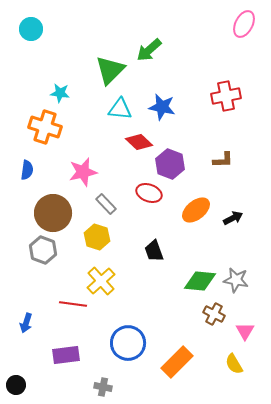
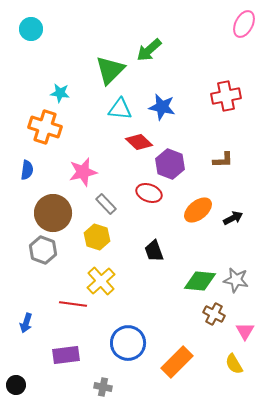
orange ellipse: moved 2 px right
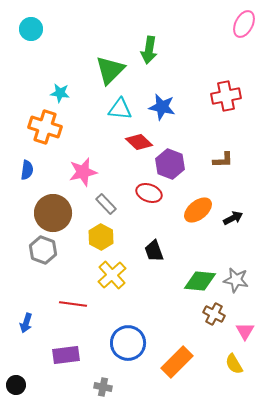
green arrow: rotated 40 degrees counterclockwise
yellow hexagon: moved 4 px right; rotated 10 degrees clockwise
yellow cross: moved 11 px right, 6 px up
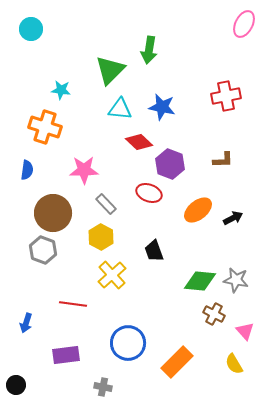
cyan star: moved 1 px right, 3 px up
pink star: moved 1 px right, 2 px up; rotated 12 degrees clockwise
pink triangle: rotated 12 degrees counterclockwise
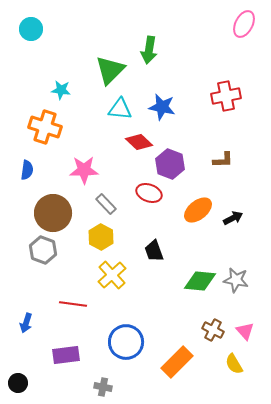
brown cross: moved 1 px left, 16 px down
blue circle: moved 2 px left, 1 px up
black circle: moved 2 px right, 2 px up
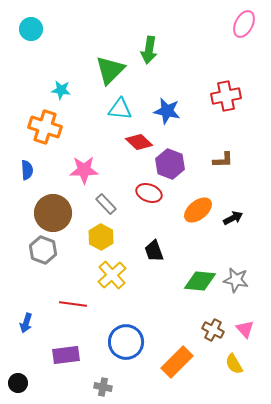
blue star: moved 5 px right, 4 px down
blue semicircle: rotated 12 degrees counterclockwise
pink triangle: moved 2 px up
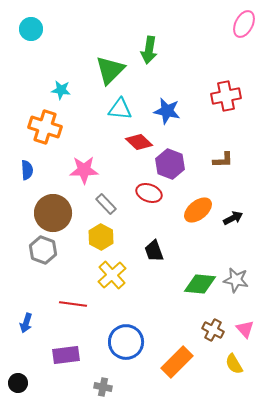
green diamond: moved 3 px down
